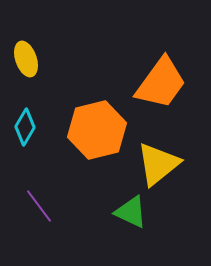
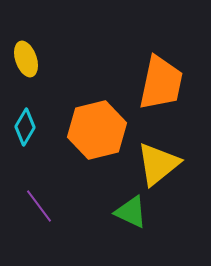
orange trapezoid: rotated 24 degrees counterclockwise
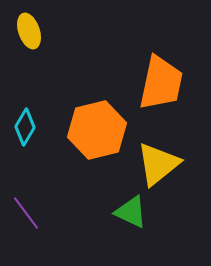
yellow ellipse: moved 3 px right, 28 px up
purple line: moved 13 px left, 7 px down
